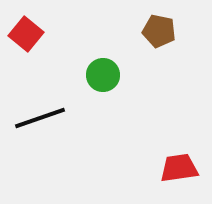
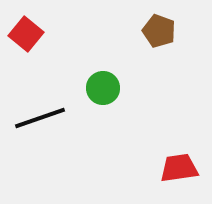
brown pentagon: rotated 8 degrees clockwise
green circle: moved 13 px down
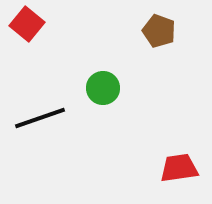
red square: moved 1 px right, 10 px up
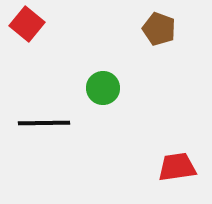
brown pentagon: moved 2 px up
black line: moved 4 px right, 5 px down; rotated 18 degrees clockwise
red trapezoid: moved 2 px left, 1 px up
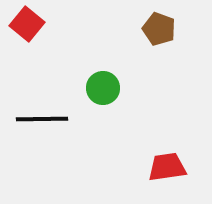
black line: moved 2 px left, 4 px up
red trapezoid: moved 10 px left
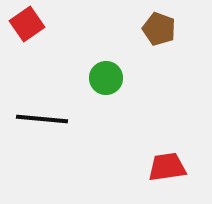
red square: rotated 16 degrees clockwise
green circle: moved 3 px right, 10 px up
black line: rotated 6 degrees clockwise
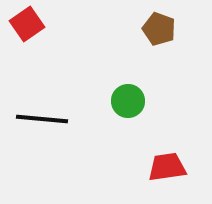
green circle: moved 22 px right, 23 px down
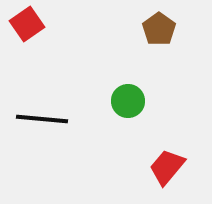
brown pentagon: rotated 16 degrees clockwise
red trapezoid: rotated 42 degrees counterclockwise
